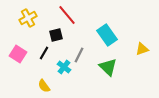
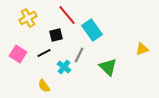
cyan rectangle: moved 15 px left, 5 px up
black line: rotated 32 degrees clockwise
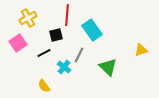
red line: rotated 45 degrees clockwise
yellow triangle: moved 1 px left, 1 px down
pink square: moved 11 px up; rotated 24 degrees clockwise
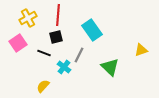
red line: moved 9 px left
black square: moved 2 px down
black line: rotated 48 degrees clockwise
green triangle: moved 2 px right
yellow semicircle: moved 1 px left; rotated 80 degrees clockwise
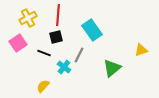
green triangle: moved 2 px right, 1 px down; rotated 36 degrees clockwise
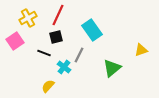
red line: rotated 20 degrees clockwise
pink square: moved 3 px left, 2 px up
yellow semicircle: moved 5 px right
